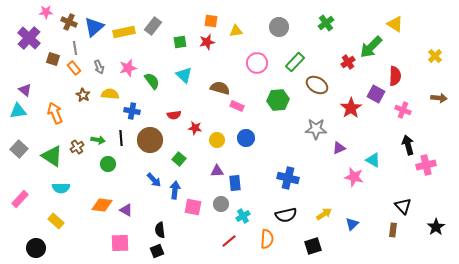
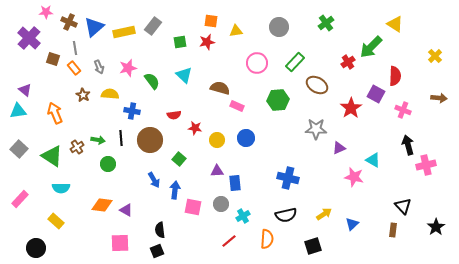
blue arrow at (154, 180): rotated 14 degrees clockwise
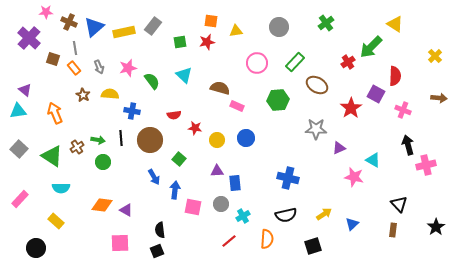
green circle at (108, 164): moved 5 px left, 2 px up
blue arrow at (154, 180): moved 3 px up
black triangle at (403, 206): moved 4 px left, 2 px up
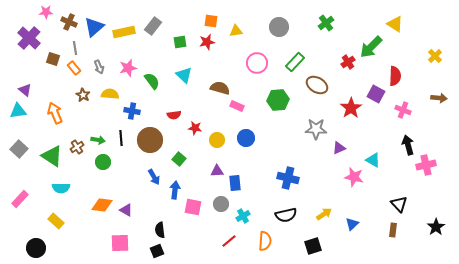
orange semicircle at (267, 239): moved 2 px left, 2 px down
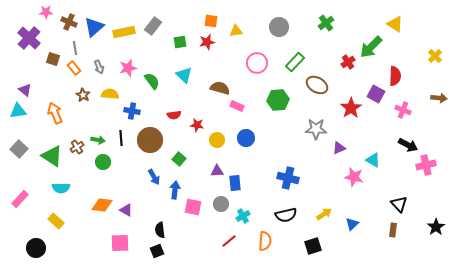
red star at (195, 128): moved 2 px right, 3 px up
black arrow at (408, 145): rotated 132 degrees clockwise
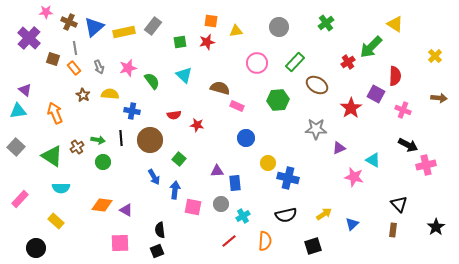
yellow circle at (217, 140): moved 51 px right, 23 px down
gray square at (19, 149): moved 3 px left, 2 px up
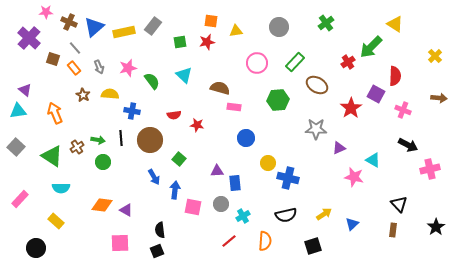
gray line at (75, 48): rotated 32 degrees counterclockwise
pink rectangle at (237, 106): moved 3 px left, 1 px down; rotated 16 degrees counterclockwise
pink cross at (426, 165): moved 4 px right, 4 px down
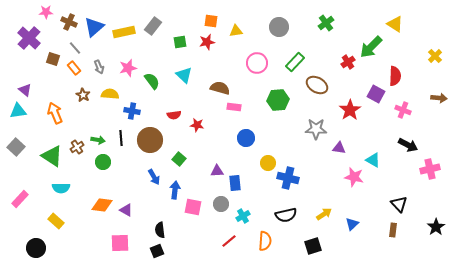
red star at (351, 108): moved 1 px left, 2 px down
purple triangle at (339, 148): rotated 32 degrees clockwise
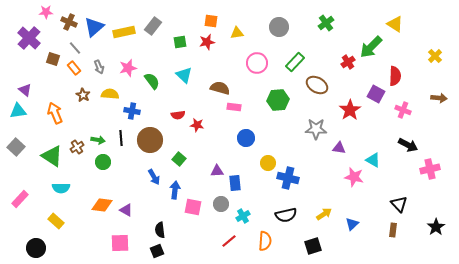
yellow triangle at (236, 31): moved 1 px right, 2 px down
red semicircle at (174, 115): moved 4 px right
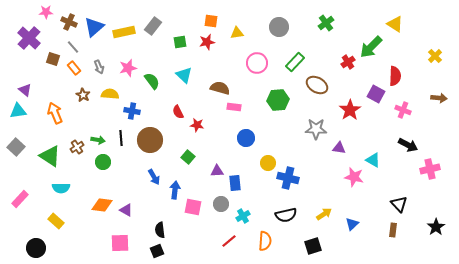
gray line at (75, 48): moved 2 px left, 1 px up
red semicircle at (178, 115): moved 3 px up; rotated 72 degrees clockwise
green triangle at (52, 156): moved 2 px left
green square at (179, 159): moved 9 px right, 2 px up
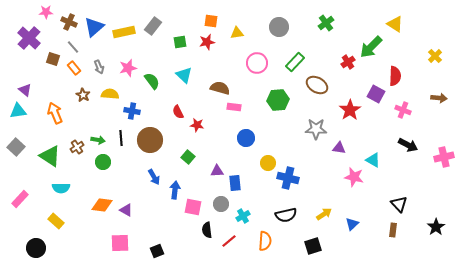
pink cross at (430, 169): moved 14 px right, 12 px up
black semicircle at (160, 230): moved 47 px right
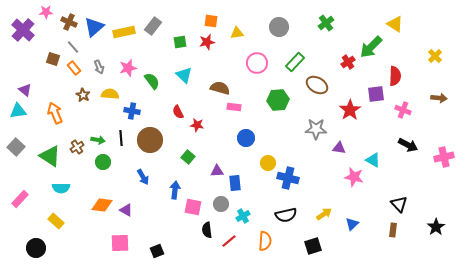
purple cross at (29, 38): moved 6 px left, 8 px up
purple square at (376, 94): rotated 36 degrees counterclockwise
blue arrow at (154, 177): moved 11 px left
